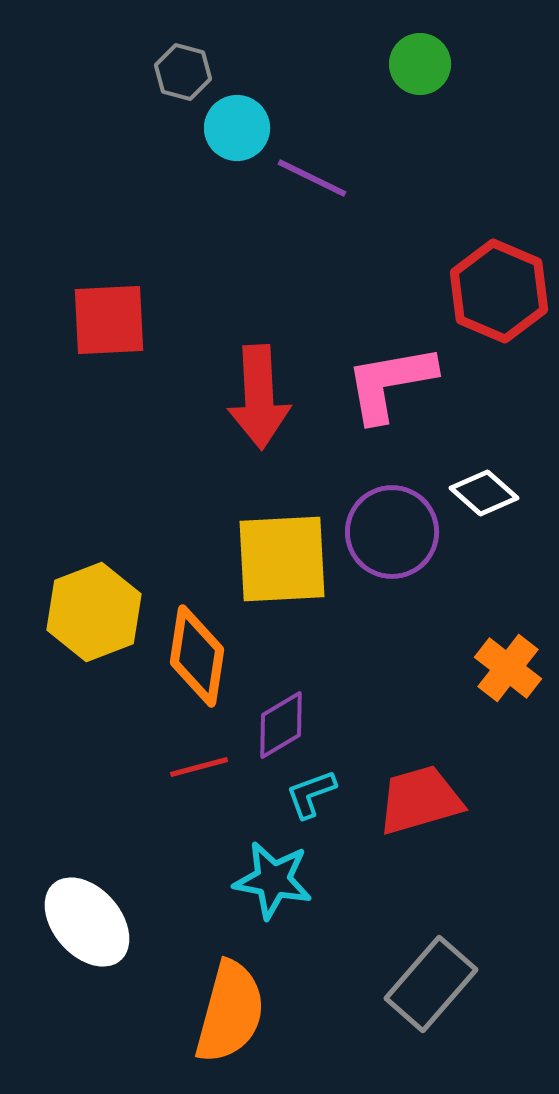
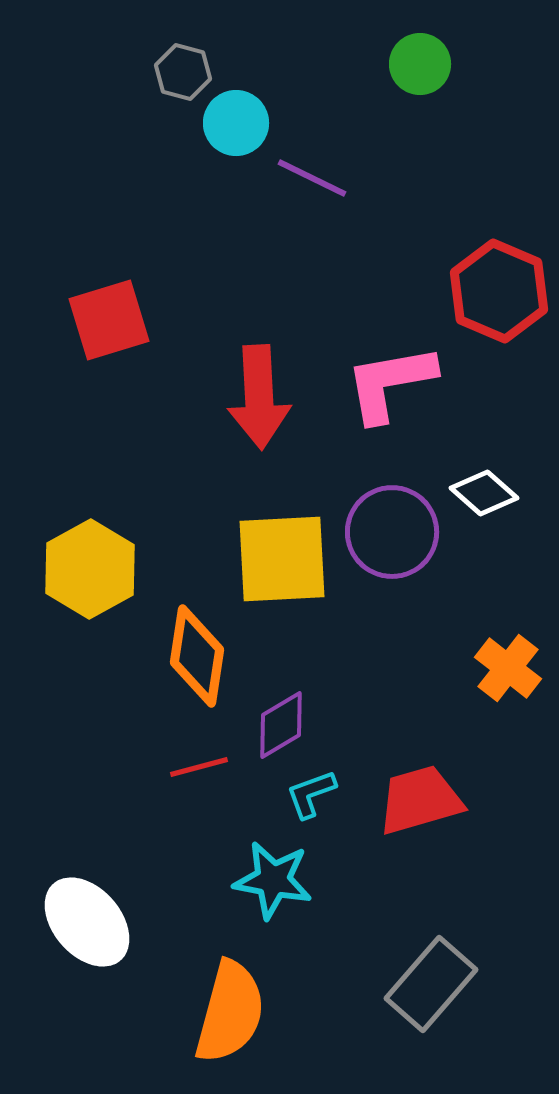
cyan circle: moved 1 px left, 5 px up
red square: rotated 14 degrees counterclockwise
yellow hexagon: moved 4 px left, 43 px up; rotated 8 degrees counterclockwise
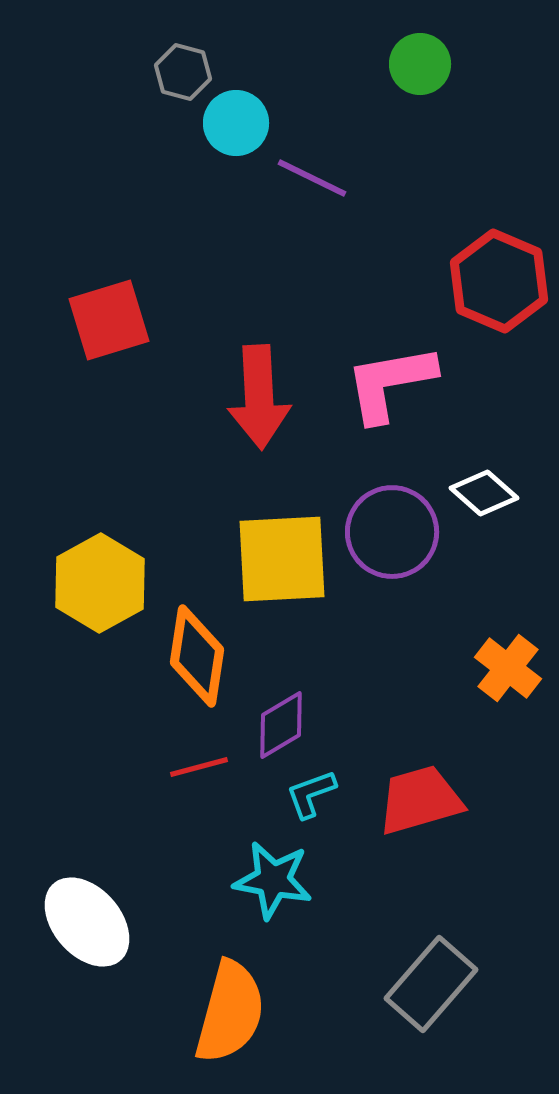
red hexagon: moved 10 px up
yellow hexagon: moved 10 px right, 14 px down
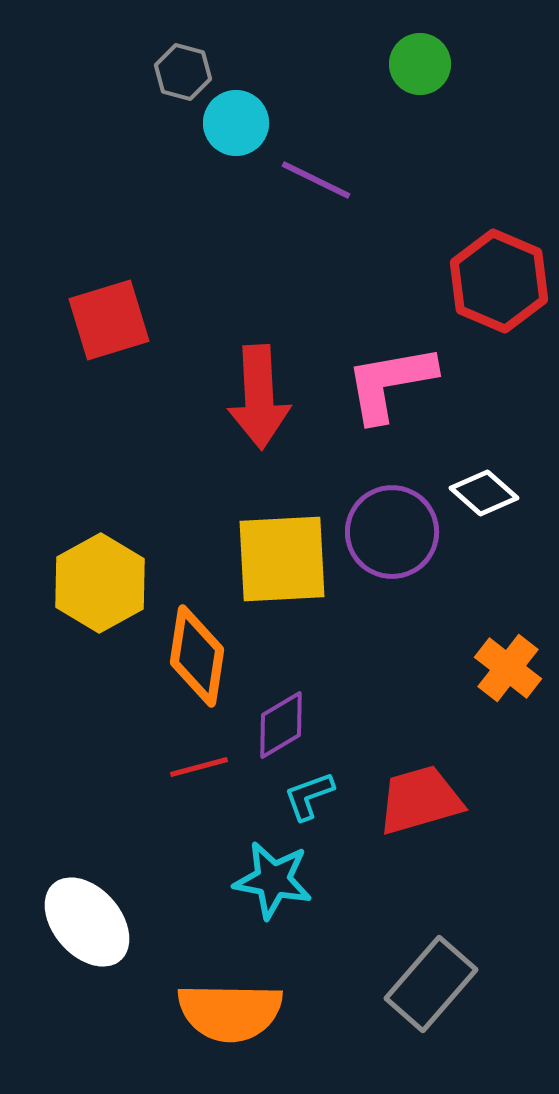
purple line: moved 4 px right, 2 px down
cyan L-shape: moved 2 px left, 2 px down
orange semicircle: rotated 76 degrees clockwise
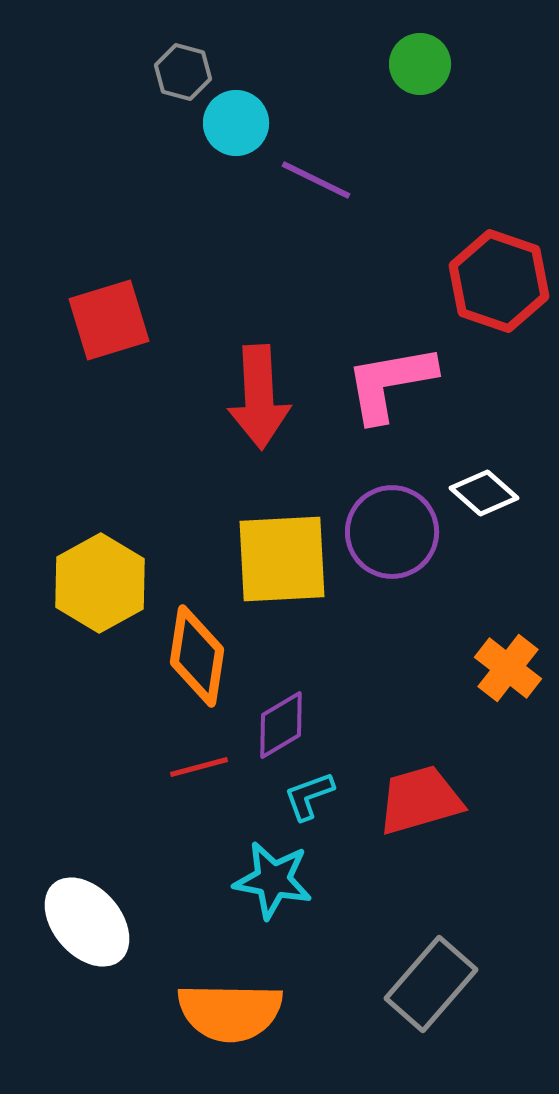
red hexagon: rotated 4 degrees counterclockwise
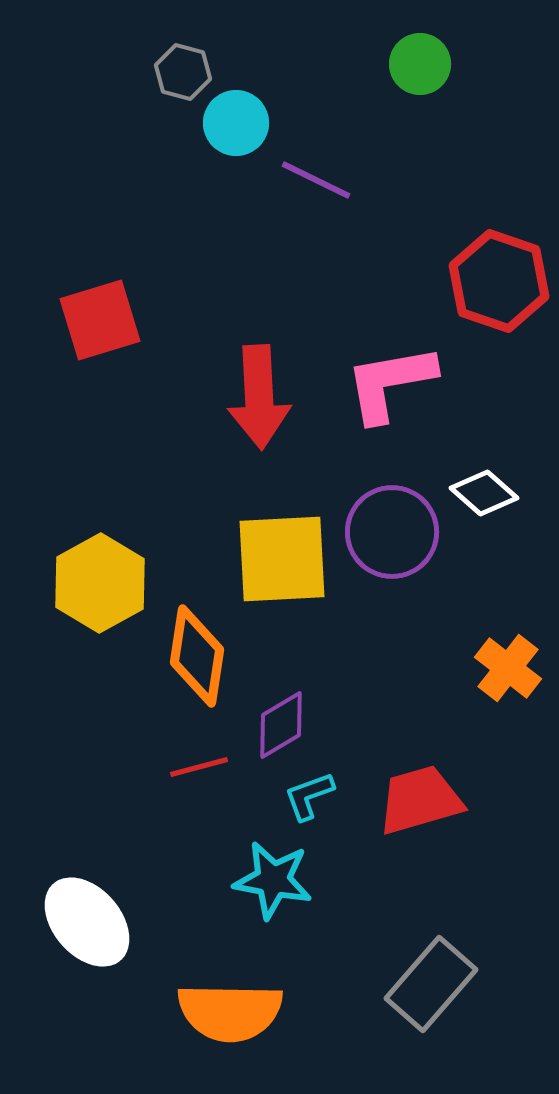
red square: moved 9 px left
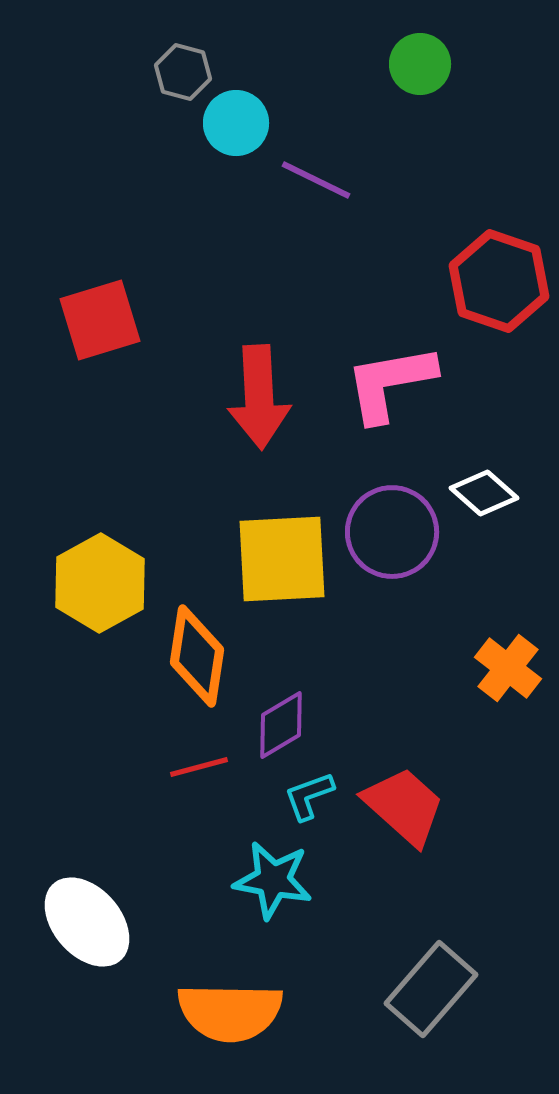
red trapezoid: moved 16 px left, 6 px down; rotated 58 degrees clockwise
gray rectangle: moved 5 px down
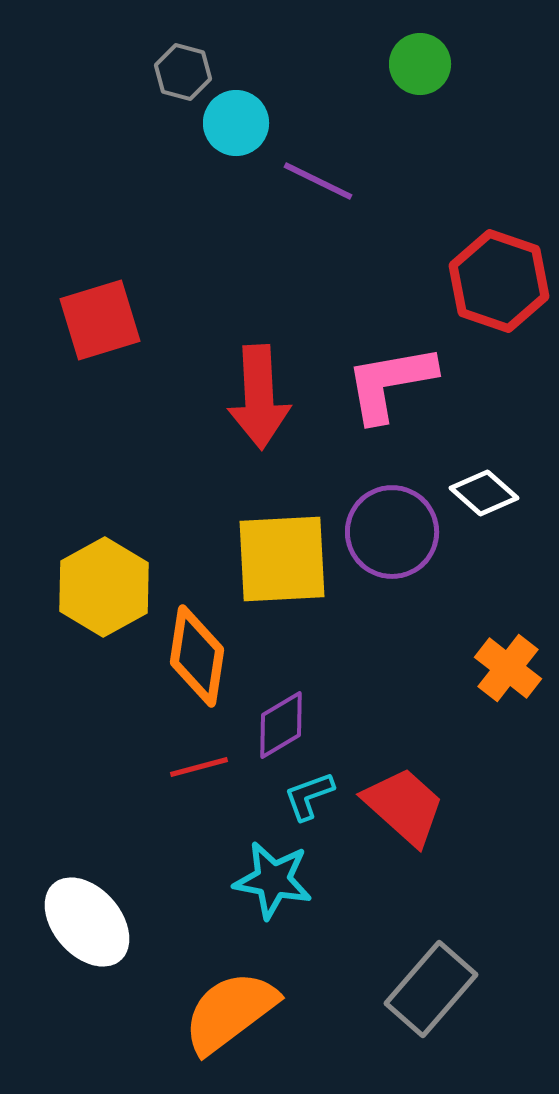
purple line: moved 2 px right, 1 px down
yellow hexagon: moved 4 px right, 4 px down
orange semicircle: rotated 142 degrees clockwise
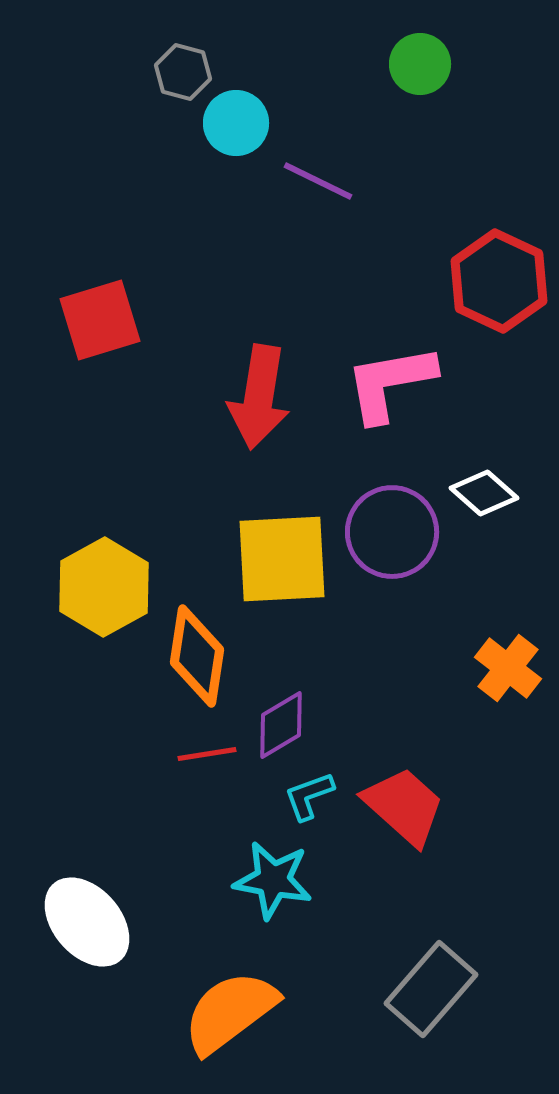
red hexagon: rotated 6 degrees clockwise
red arrow: rotated 12 degrees clockwise
red line: moved 8 px right, 13 px up; rotated 6 degrees clockwise
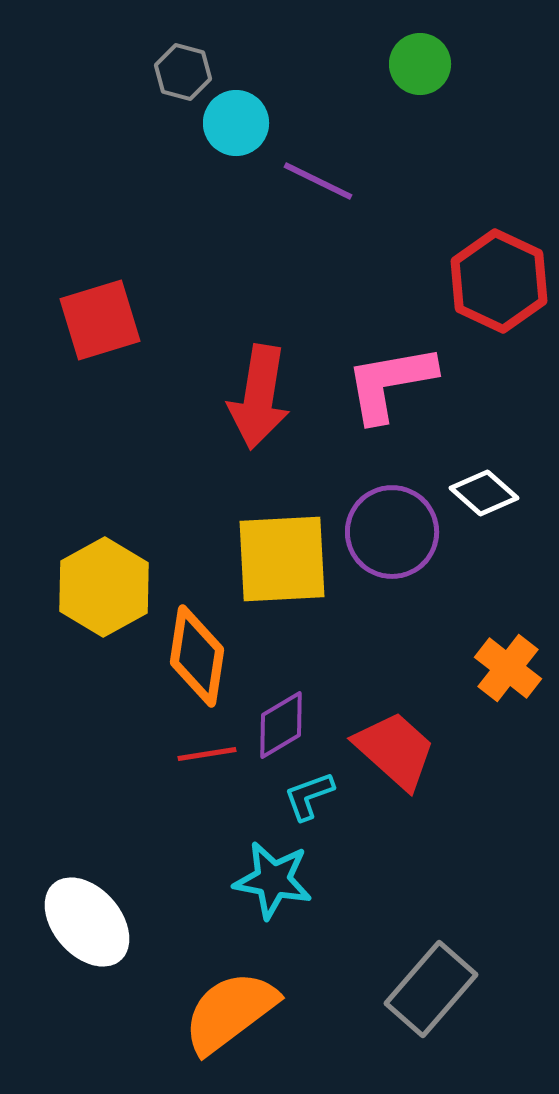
red trapezoid: moved 9 px left, 56 px up
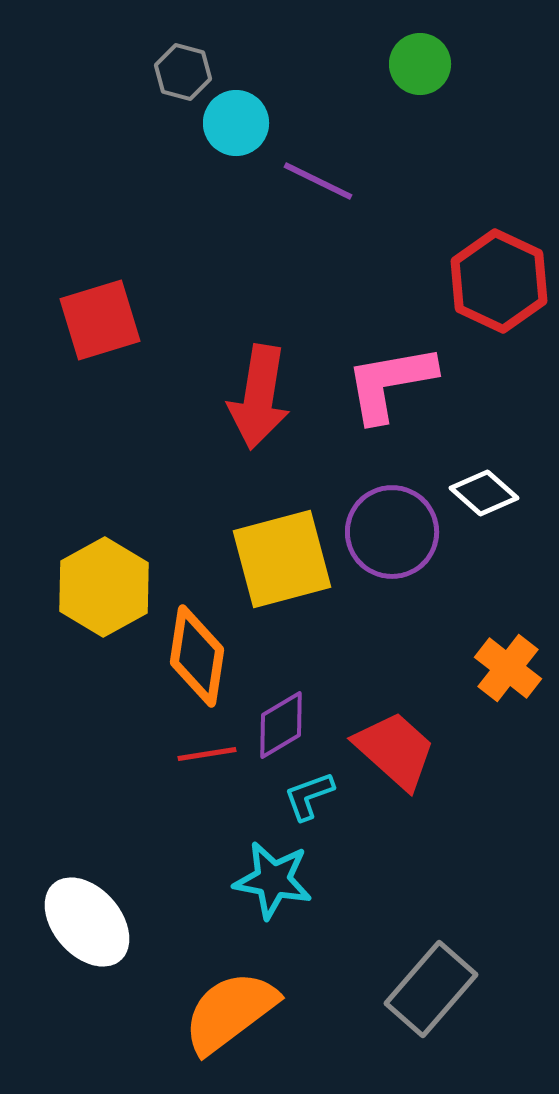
yellow square: rotated 12 degrees counterclockwise
